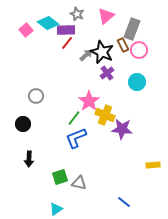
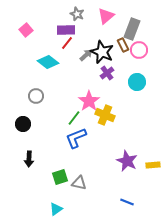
cyan diamond: moved 39 px down
purple star: moved 5 px right, 32 px down; rotated 20 degrees clockwise
blue line: moved 3 px right; rotated 16 degrees counterclockwise
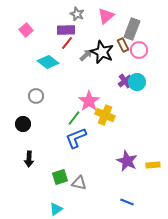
purple cross: moved 18 px right, 8 px down
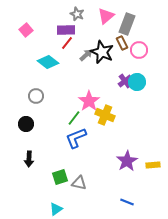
gray rectangle: moved 5 px left, 5 px up
brown rectangle: moved 1 px left, 2 px up
black circle: moved 3 px right
purple star: rotated 15 degrees clockwise
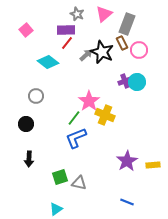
pink triangle: moved 2 px left, 2 px up
purple cross: rotated 16 degrees clockwise
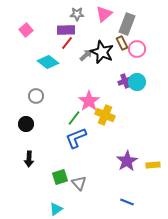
gray star: rotated 24 degrees counterclockwise
pink circle: moved 2 px left, 1 px up
gray triangle: rotated 35 degrees clockwise
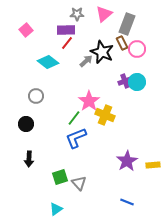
gray arrow: moved 6 px down
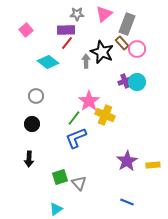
brown rectangle: rotated 16 degrees counterclockwise
gray arrow: rotated 48 degrees counterclockwise
black circle: moved 6 px right
